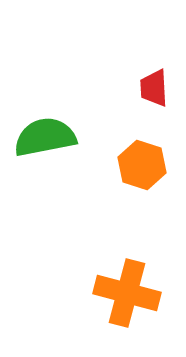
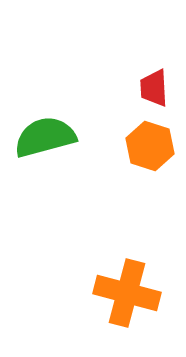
green semicircle: rotated 4 degrees counterclockwise
orange hexagon: moved 8 px right, 19 px up
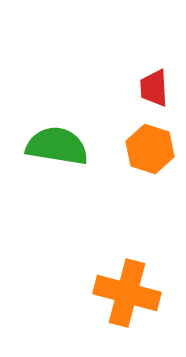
green semicircle: moved 12 px right, 9 px down; rotated 24 degrees clockwise
orange hexagon: moved 3 px down
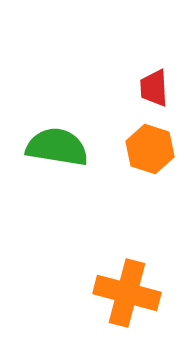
green semicircle: moved 1 px down
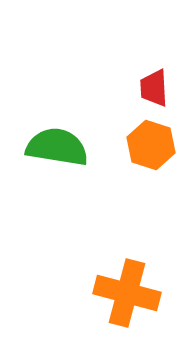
orange hexagon: moved 1 px right, 4 px up
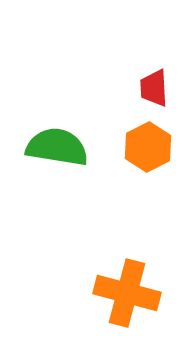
orange hexagon: moved 3 px left, 2 px down; rotated 15 degrees clockwise
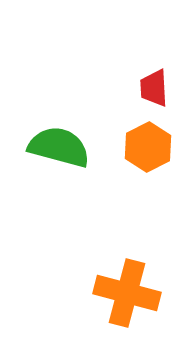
green semicircle: moved 2 px right; rotated 6 degrees clockwise
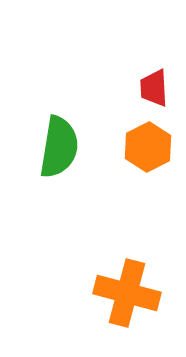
green semicircle: rotated 84 degrees clockwise
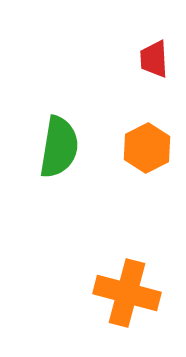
red trapezoid: moved 29 px up
orange hexagon: moved 1 px left, 1 px down
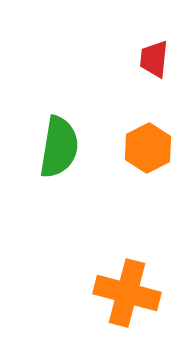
red trapezoid: rotated 9 degrees clockwise
orange hexagon: moved 1 px right
